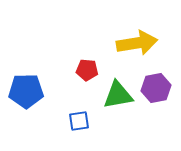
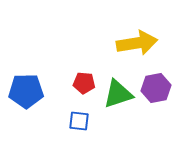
red pentagon: moved 3 px left, 13 px down
green triangle: moved 1 px up; rotated 8 degrees counterclockwise
blue square: rotated 15 degrees clockwise
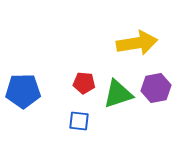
blue pentagon: moved 3 px left
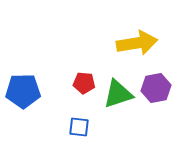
blue square: moved 6 px down
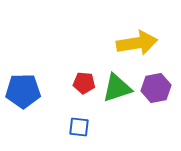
green triangle: moved 1 px left, 6 px up
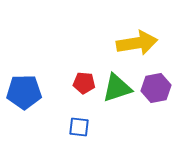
blue pentagon: moved 1 px right, 1 px down
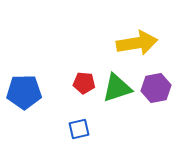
blue square: moved 2 px down; rotated 20 degrees counterclockwise
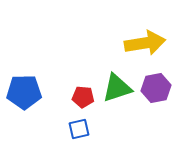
yellow arrow: moved 8 px right
red pentagon: moved 1 px left, 14 px down
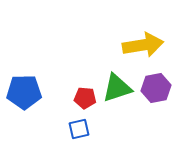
yellow arrow: moved 2 px left, 2 px down
red pentagon: moved 2 px right, 1 px down
